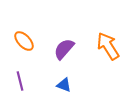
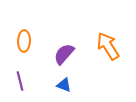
orange ellipse: rotated 45 degrees clockwise
purple semicircle: moved 5 px down
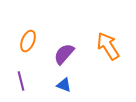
orange ellipse: moved 4 px right; rotated 20 degrees clockwise
purple line: moved 1 px right
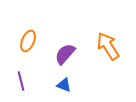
purple semicircle: moved 1 px right
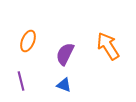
purple semicircle: rotated 15 degrees counterclockwise
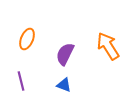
orange ellipse: moved 1 px left, 2 px up
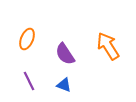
purple semicircle: rotated 60 degrees counterclockwise
purple line: moved 8 px right; rotated 12 degrees counterclockwise
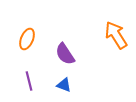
orange arrow: moved 8 px right, 11 px up
purple line: rotated 12 degrees clockwise
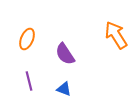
blue triangle: moved 4 px down
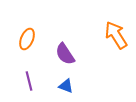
blue triangle: moved 2 px right, 3 px up
